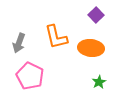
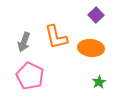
gray arrow: moved 5 px right, 1 px up
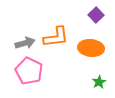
orange L-shape: rotated 84 degrees counterclockwise
gray arrow: moved 1 px right, 1 px down; rotated 126 degrees counterclockwise
pink pentagon: moved 1 px left, 5 px up
